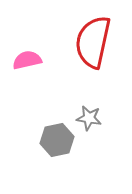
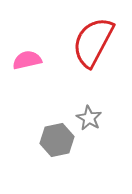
red semicircle: rotated 16 degrees clockwise
gray star: rotated 20 degrees clockwise
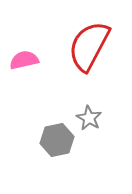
red semicircle: moved 4 px left, 4 px down
pink semicircle: moved 3 px left
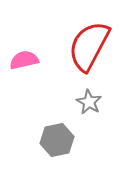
gray star: moved 16 px up
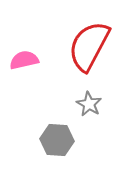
gray star: moved 2 px down
gray hexagon: rotated 16 degrees clockwise
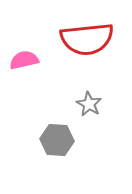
red semicircle: moved 2 px left, 7 px up; rotated 124 degrees counterclockwise
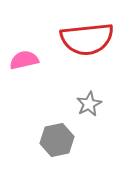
gray star: rotated 15 degrees clockwise
gray hexagon: rotated 16 degrees counterclockwise
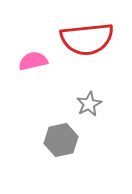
pink semicircle: moved 9 px right, 1 px down
gray hexagon: moved 4 px right
